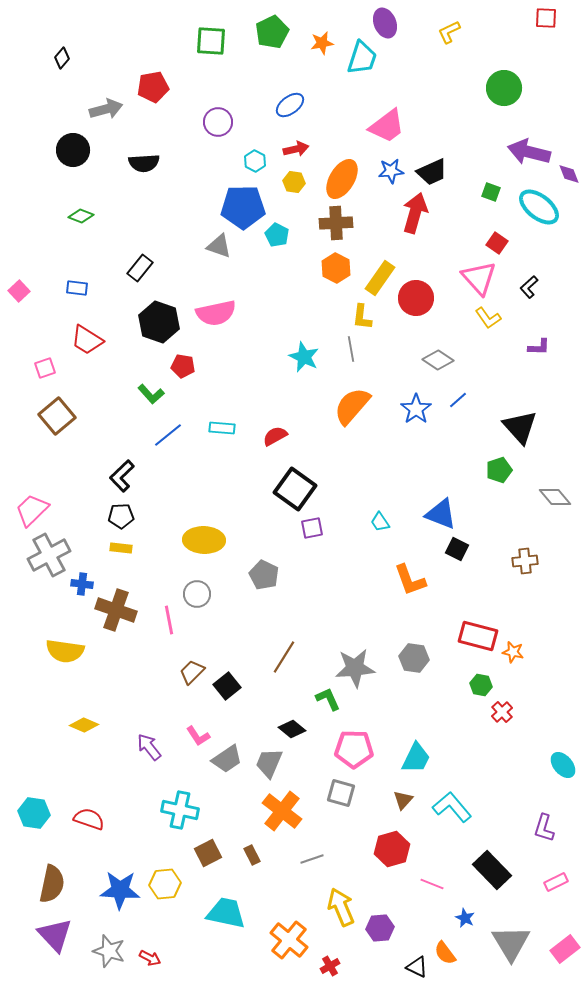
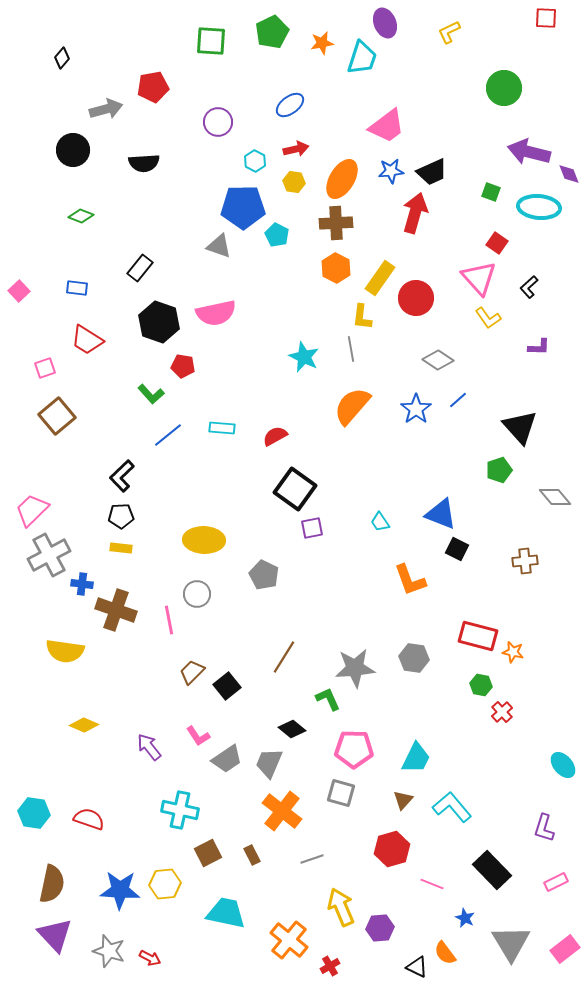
cyan ellipse at (539, 207): rotated 33 degrees counterclockwise
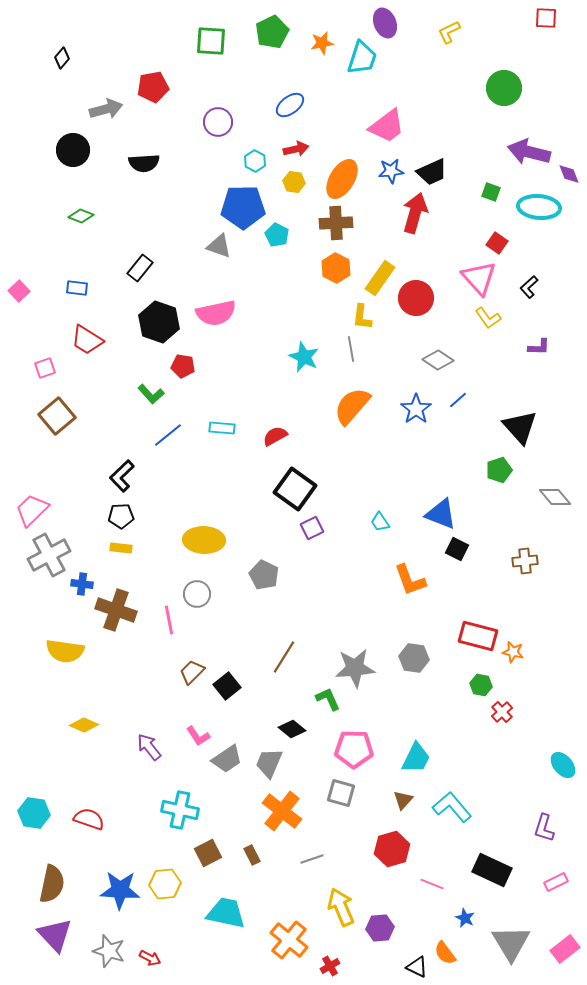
purple square at (312, 528): rotated 15 degrees counterclockwise
black rectangle at (492, 870): rotated 21 degrees counterclockwise
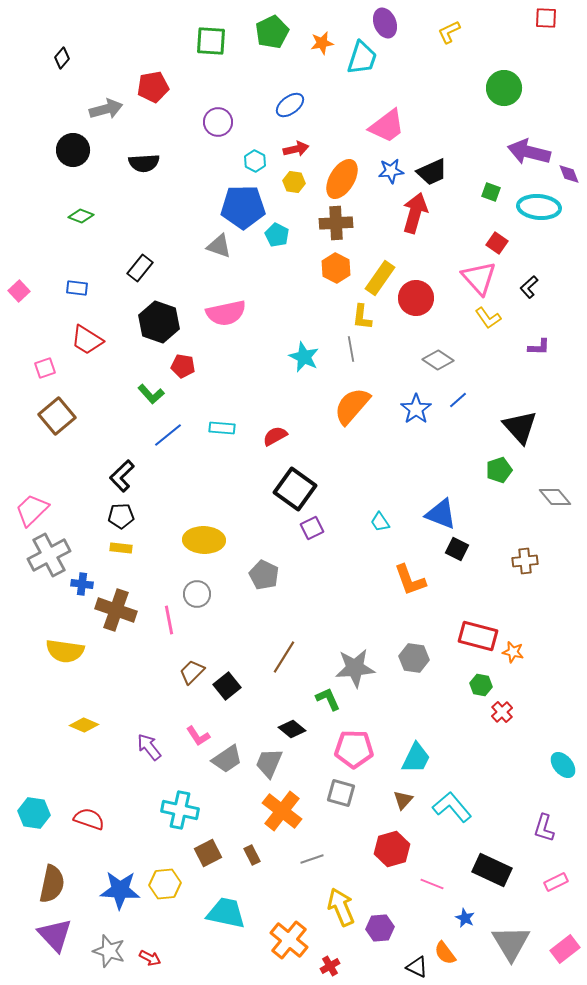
pink semicircle at (216, 313): moved 10 px right
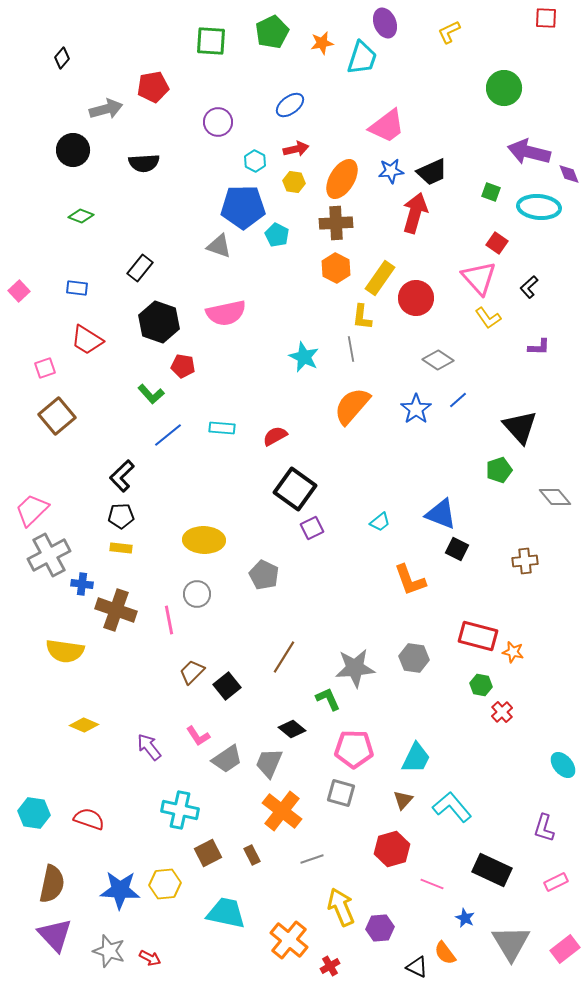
cyan trapezoid at (380, 522): rotated 95 degrees counterclockwise
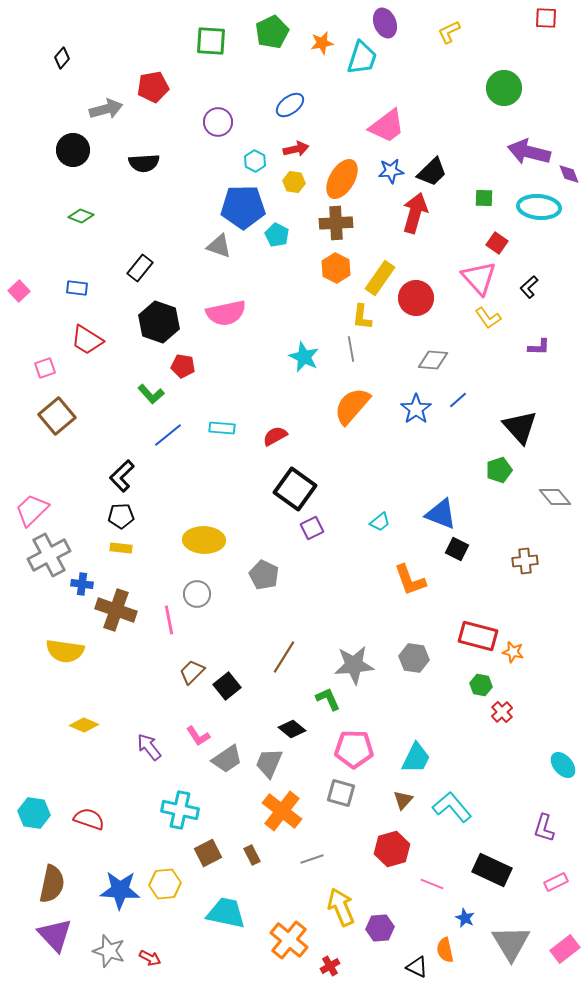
black trapezoid at (432, 172): rotated 20 degrees counterclockwise
green square at (491, 192): moved 7 px left, 6 px down; rotated 18 degrees counterclockwise
gray diamond at (438, 360): moved 5 px left; rotated 28 degrees counterclockwise
gray star at (355, 668): moved 1 px left, 3 px up
orange semicircle at (445, 953): moved 3 px up; rotated 25 degrees clockwise
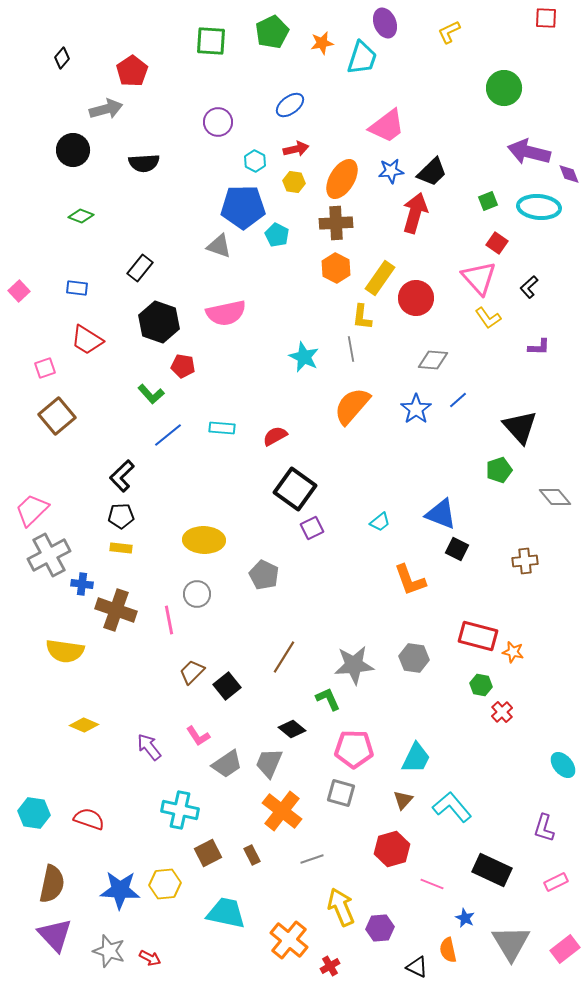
red pentagon at (153, 87): moved 21 px left, 16 px up; rotated 24 degrees counterclockwise
green square at (484, 198): moved 4 px right, 3 px down; rotated 24 degrees counterclockwise
gray trapezoid at (227, 759): moved 5 px down
orange semicircle at (445, 950): moved 3 px right
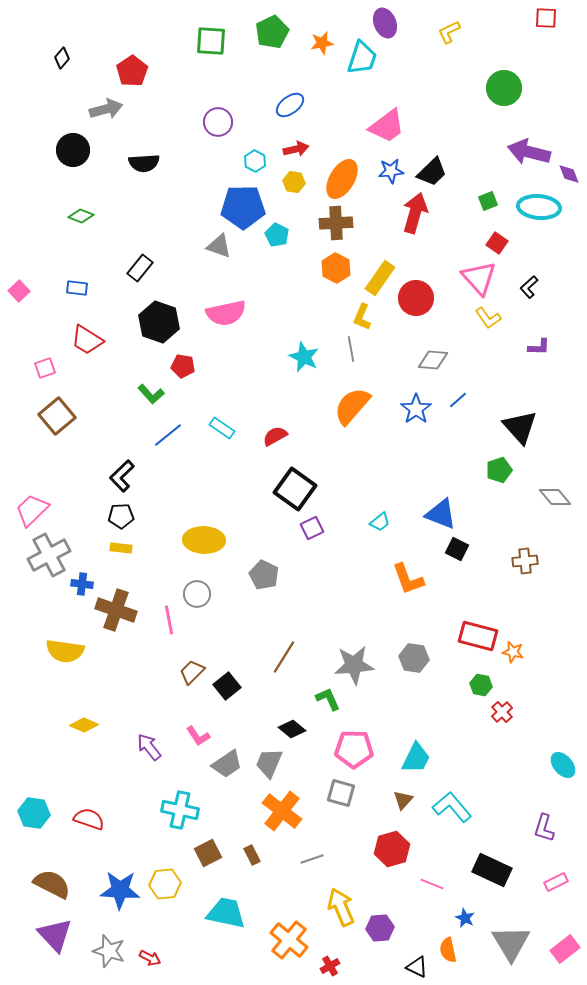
yellow L-shape at (362, 317): rotated 16 degrees clockwise
cyan rectangle at (222, 428): rotated 30 degrees clockwise
orange L-shape at (410, 580): moved 2 px left, 1 px up
brown semicircle at (52, 884): rotated 75 degrees counterclockwise
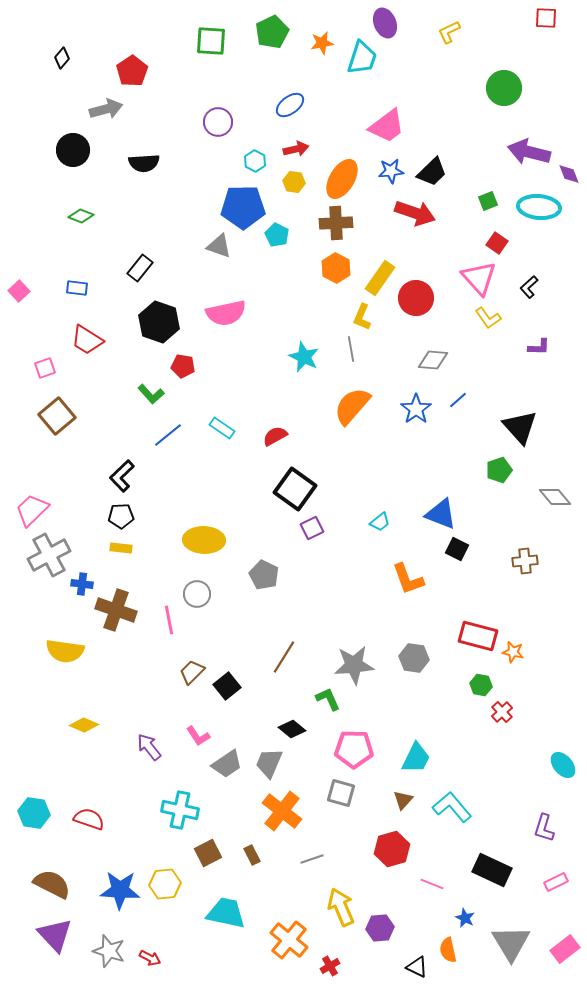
red arrow at (415, 213): rotated 93 degrees clockwise
